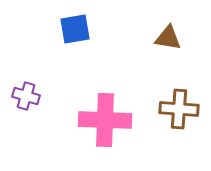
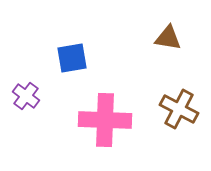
blue square: moved 3 px left, 29 px down
purple cross: rotated 20 degrees clockwise
brown cross: rotated 24 degrees clockwise
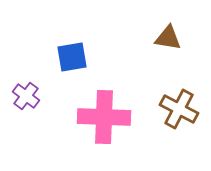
blue square: moved 1 px up
pink cross: moved 1 px left, 3 px up
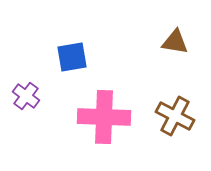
brown triangle: moved 7 px right, 4 px down
brown cross: moved 4 px left, 7 px down
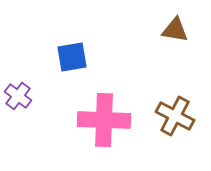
brown triangle: moved 12 px up
purple cross: moved 8 px left
pink cross: moved 3 px down
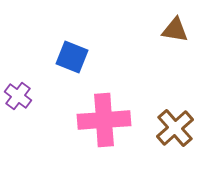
blue square: rotated 32 degrees clockwise
brown cross: moved 12 px down; rotated 21 degrees clockwise
pink cross: rotated 6 degrees counterclockwise
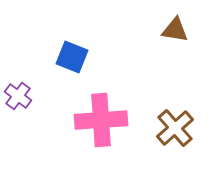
pink cross: moved 3 px left
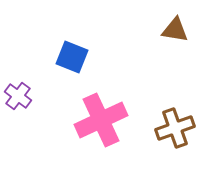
pink cross: rotated 21 degrees counterclockwise
brown cross: rotated 21 degrees clockwise
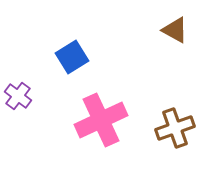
brown triangle: rotated 20 degrees clockwise
blue square: rotated 36 degrees clockwise
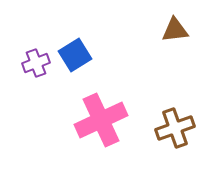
brown triangle: rotated 36 degrees counterclockwise
blue square: moved 3 px right, 2 px up
purple cross: moved 18 px right, 33 px up; rotated 32 degrees clockwise
